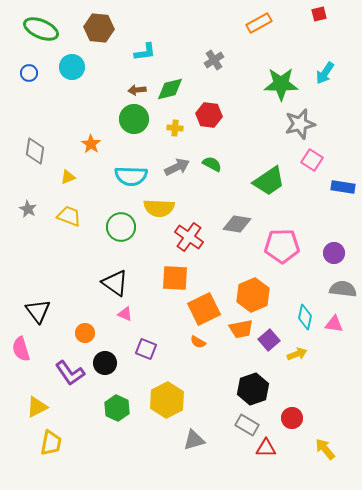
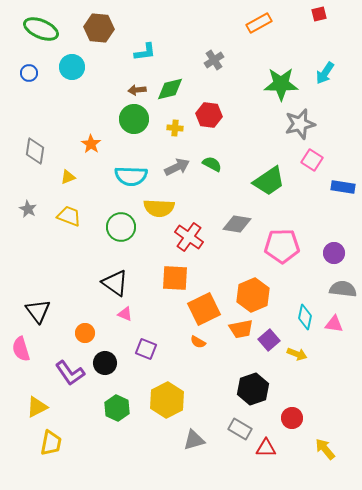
yellow arrow at (297, 354): rotated 42 degrees clockwise
gray rectangle at (247, 425): moved 7 px left, 4 px down
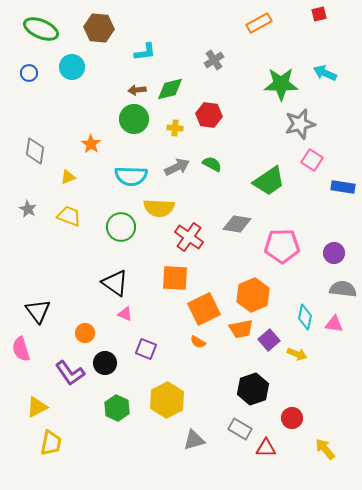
cyan arrow at (325, 73): rotated 80 degrees clockwise
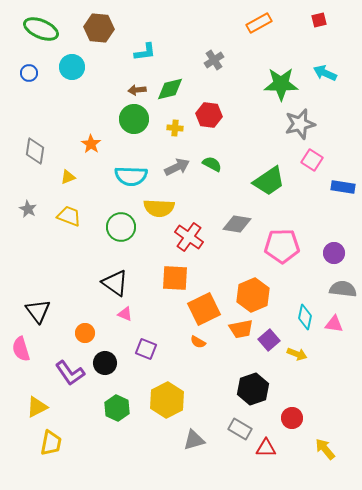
red square at (319, 14): moved 6 px down
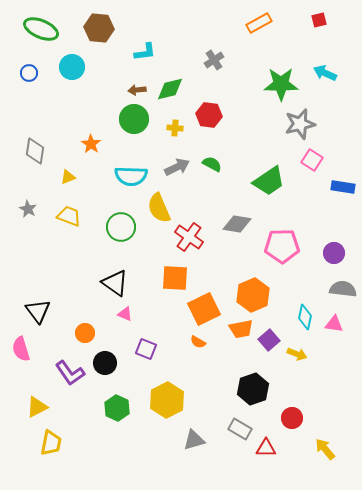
yellow semicircle at (159, 208): rotated 64 degrees clockwise
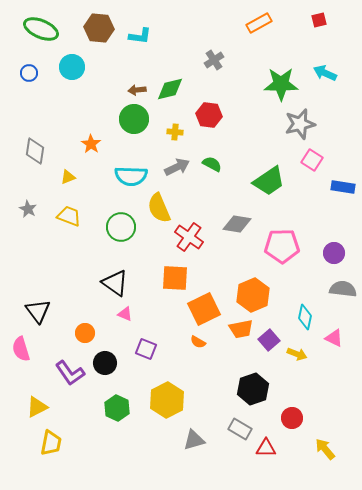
cyan L-shape at (145, 52): moved 5 px left, 16 px up; rotated 15 degrees clockwise
yellow cross at (175, 128): moved 4 px down
pink triangle at (334, 324): moved 14 px down; rotated 18 degrees clockwise
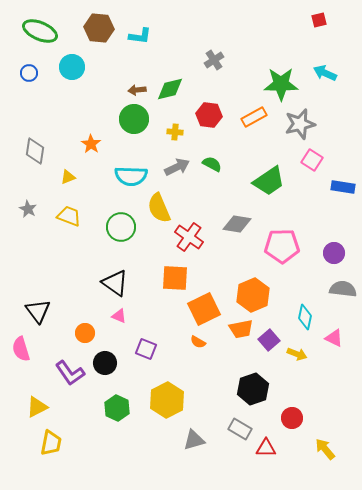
orange rectangle at (259, 23): moved 5 px left, 94 px down
green ellipse at (41, 29): moved 1 px left, 2 px down
pink triangle at (125, 314): moved 6 px left, 2 px down
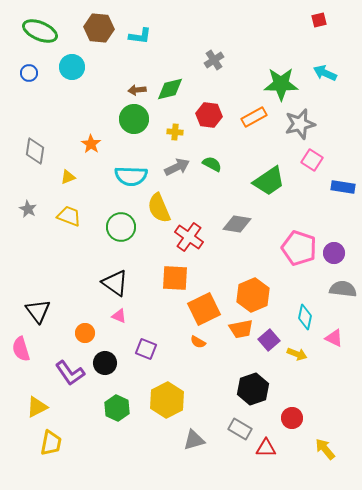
pink pentagon at (282, 246): moved 17 px right, 2 px down; rotated 20 degrees clockwise
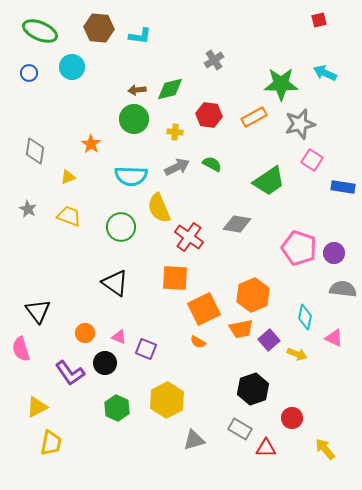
pink triangle at (119, 316): moved 21 px down
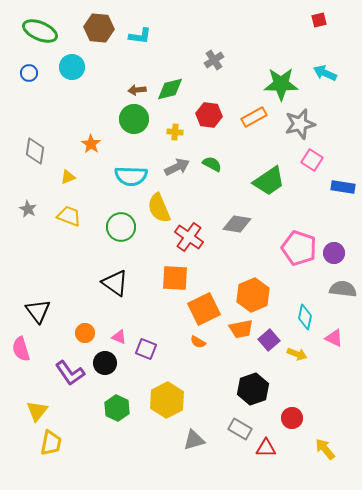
yellow triangle at (37, 407): moved 4 px down; rotated 25 degrees counterclockwise
